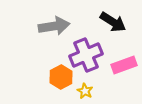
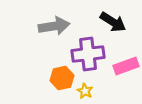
purple cross: moved 2 px right, 1 px up; rotated 16 degrees clockwise
pink rectangle: moved 2 px right, 1 px down
orange hexagon: moved 1 px right, 1 px down; rotated 15 degrees clockwise
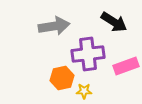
black arrow: moved 1 px right
yellow star: moved 1 px left; rotated 28 degrees counterclockwise
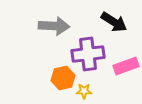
gray arrow: rotated 12 degrees clockwise
orange hexagon: moved 1 px right
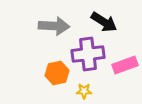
black arrow: moved 10 px left
pink rectangle: moved 1 px left, 1 px up
orange hexagon: moved 6 px left, 5 px up
